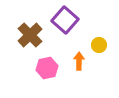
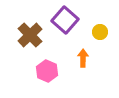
yellow circle: moved 1 px right, 13 px up
orange arrow: moved 4 px right, 3 px up
pink hexagon: moved 3 px down; rotated 25 degrees counterclockwise
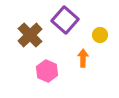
yellow circle: moved 3 px down
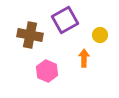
purple square: rotated 20 degrees clockwise
brown cross: rotated 35 degrees counterclockwise
orange arrow: moved 1 px right
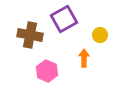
purple square: moved 1 px left, 1 px up
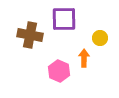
purple square: rotated 28 degrees clockwise
yellow circle: moved 3 px down
pink hexagon: moved 12 px right
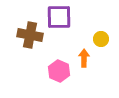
purple square: moved 5 px left, 2 px up
yellow circle: moved 1 px right, 1 px down
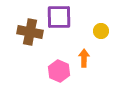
brown cross: moved 3 px up
yellow circle: moved 8 px up
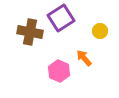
purple square: moved 2 px right, 1 px down; rotated 32 degrees counterclockwise
yellow circle: moved 1 px left
orange arrow: rotated 42 degrees counterclockwise
